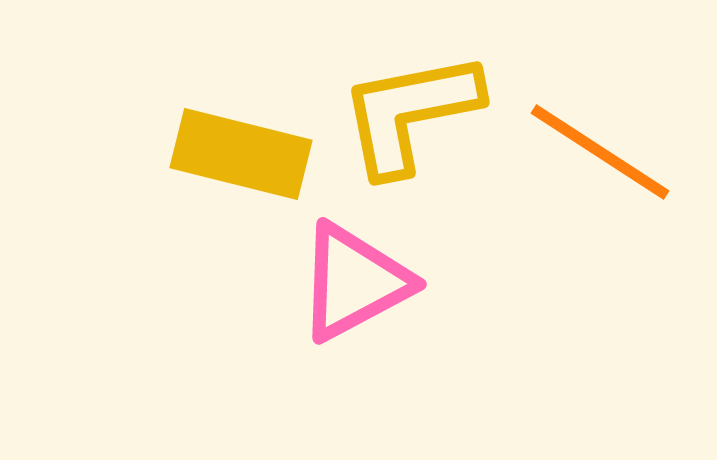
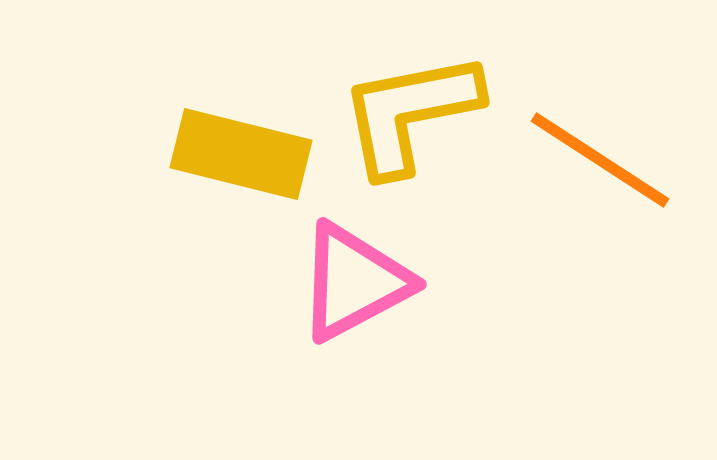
orange line: moved 8 px down
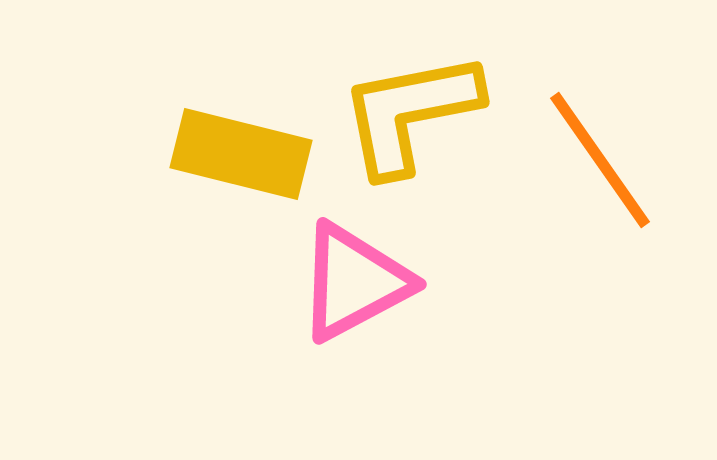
orange line: rotated 22 degrees clockwise
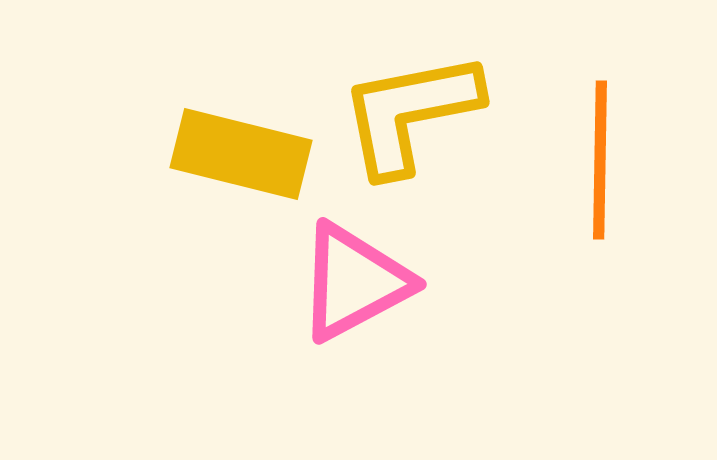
orange line: rotated 36 degrees clockwise
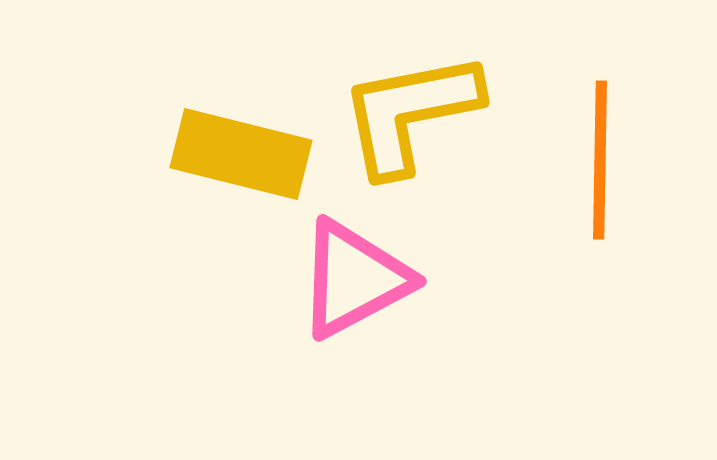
pink triangle: moved 3 px up
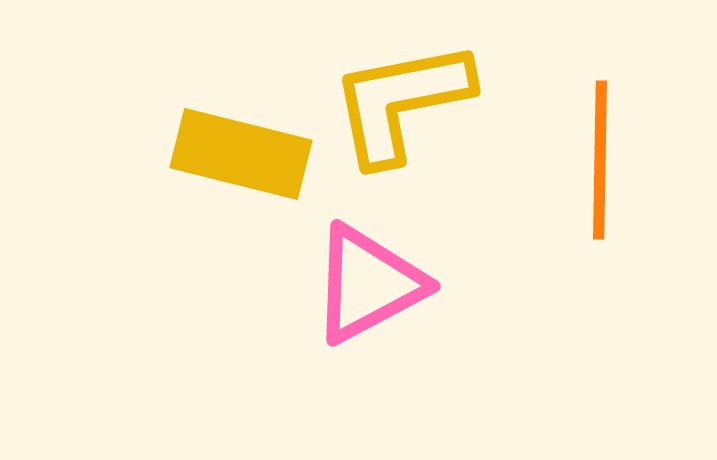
yellow L-shape: moved 9 px left, 11 px up
pink triangle: moved 14 px right, 5 px down
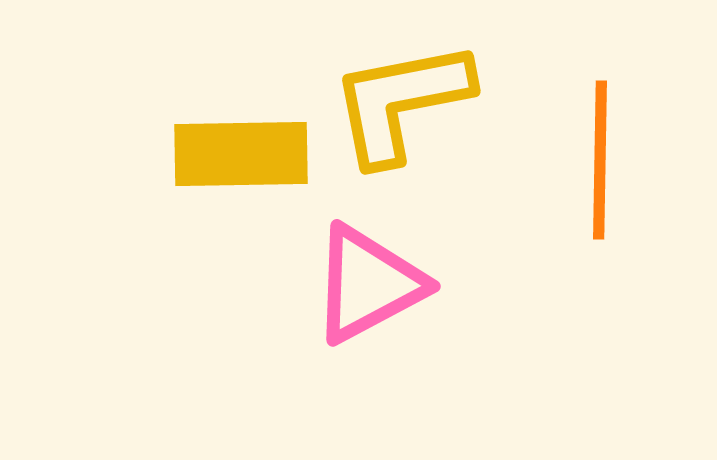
yellow rectangle: rotated 15 degrees counterclockwise
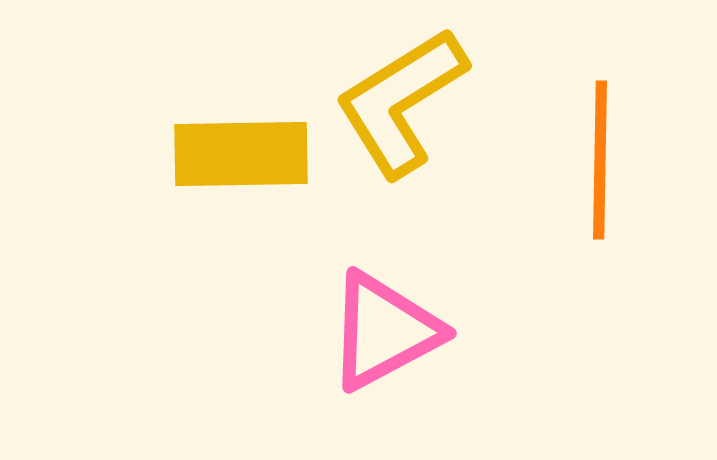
yellow L-shape: rotated 21 degrees counterclockwise
pink triangle: moved 16 px right, 47 px down
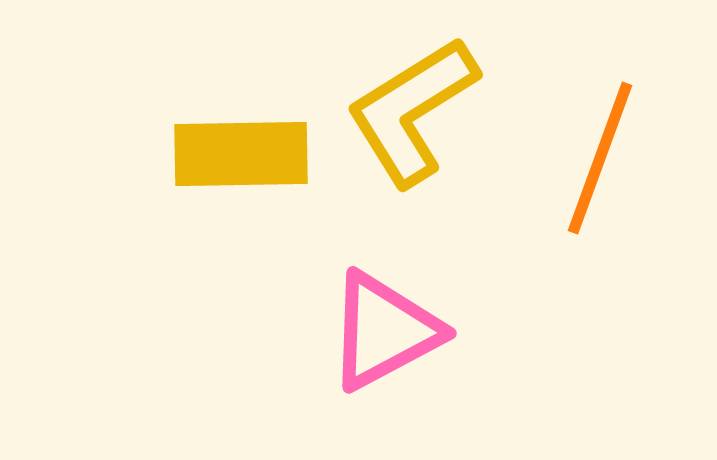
yellow L-shape: moved 11 px right, 9 px down
orange line: moved 2 px up; rotated 19 degrees clockwise
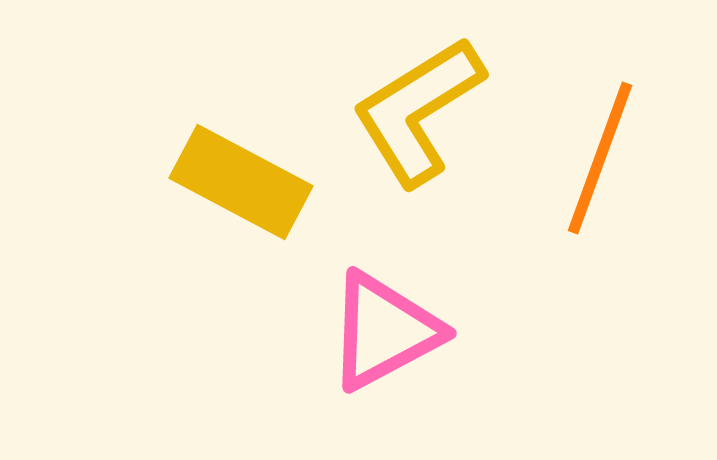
yellow L-shape: moved 6 px right
yellow rectangle: moved 28 px down; rotated 29 degrees clockwise
